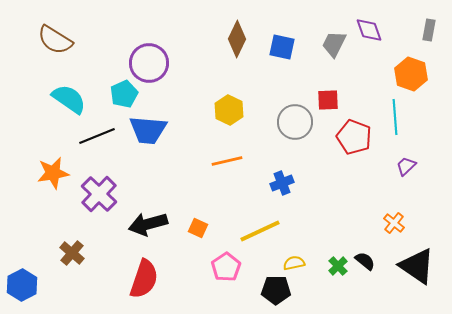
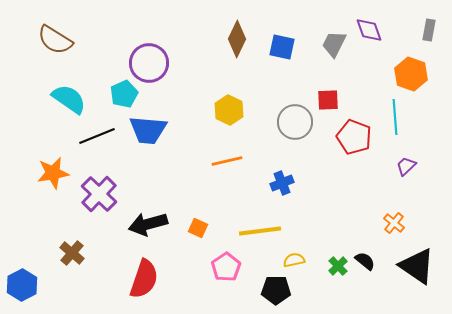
yellow line: rotated 18 degrees clockwise
yellow semicircle: moved 3 px up
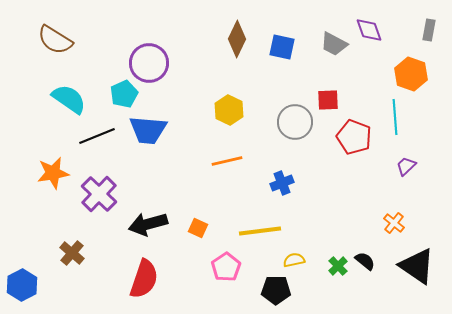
gray trapezoid: rotated 88 degrees counterclockwise
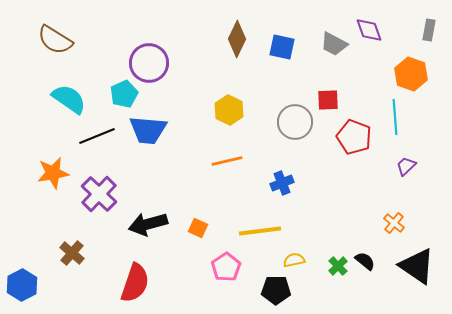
red semicircle: moved 9 px left, 4 px down
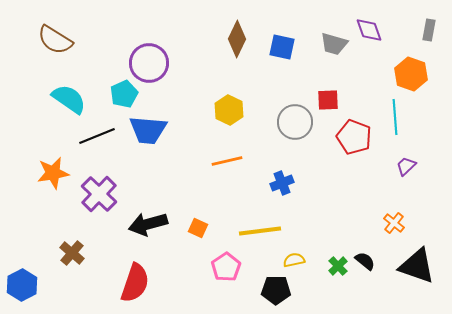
gray trapezoid: rotated 12 degrees counterclockwise
black triangle: rotated 15 degrees counterclockwise
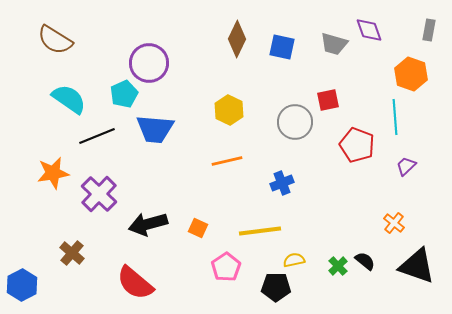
red square: rotated 10 degrees counterclockwise
blue trapezoid: moved 7 px right, 1 px up
red pentagon: moved 3 px right, 8 px down
red semicircle: rotated 111 degrees clockwise
black pentagon: moved 3 px up
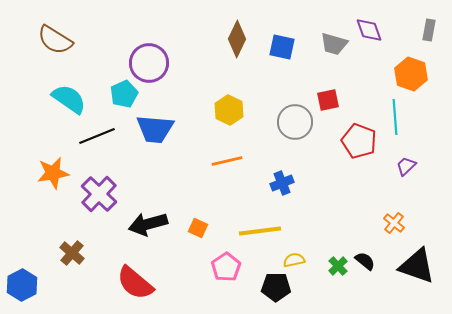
red pentagon: moved 2 px right, 4 px up
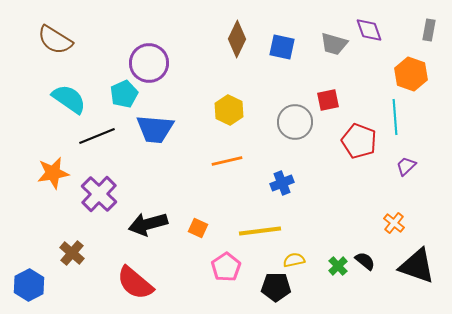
blue hexagon: moved 7 px right
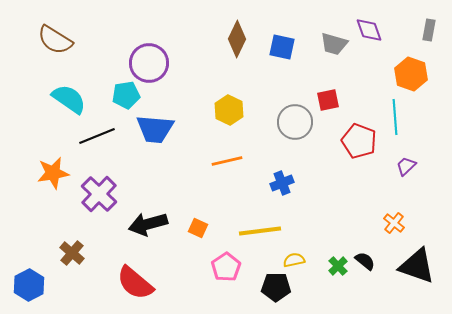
cyan pentagon: moved 2 px right, 1 px down; rotated 16 degrees clockwise
